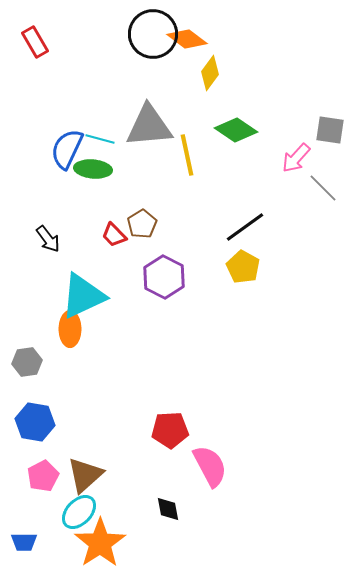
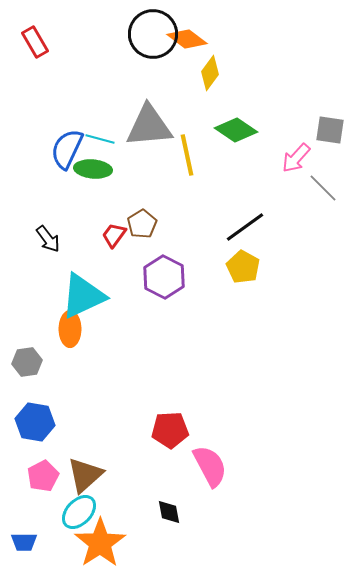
red trapezoid: rotated 80 degrees clockwise
black diamond: moved 1 px right, 3 px down
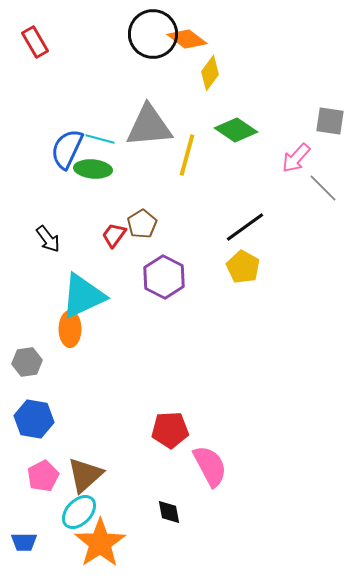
gray square: moved 9 px up
yellow line: rotated 27 degrees clockwise
blue hexagon: moved 1 px left, 3 px up
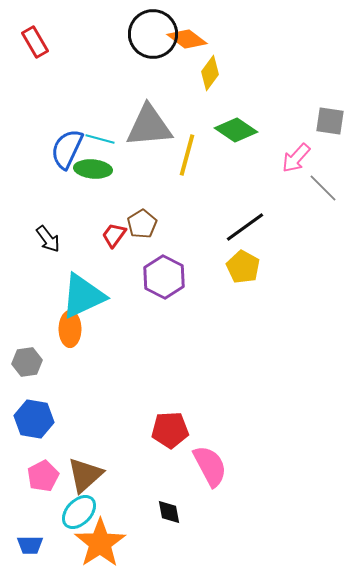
blue trapezoid: moved 6 px right, 3 px down
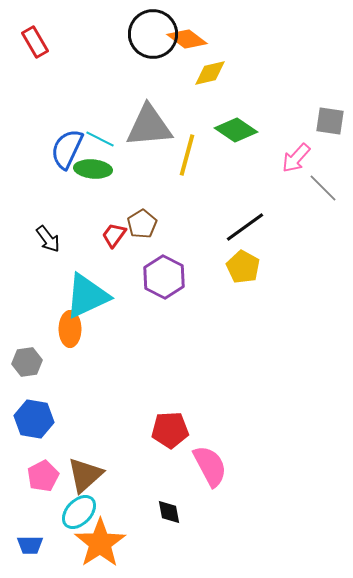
yellow diamond: rotated 40 degrees clockwise
cyan line: rotated 12 degrees clockwise
cyan triangle: moved 4 px right
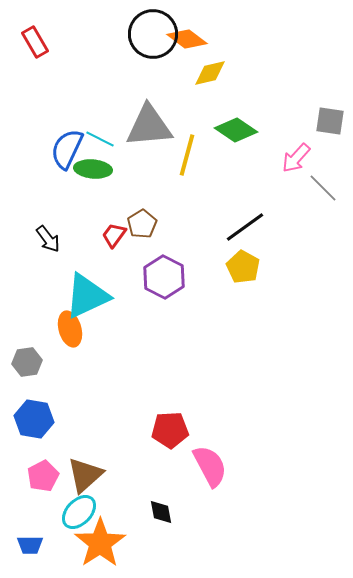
orange ellipse: rotated 16 degrees counterclockwise
black diamond: moved 8 px left
